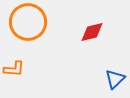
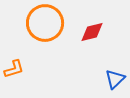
orange circle: moved 17 px right, 1 px down
orange L-shape: rotated 20 degrees counterclockwise
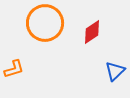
red diamond: rotated 20 degrees counterclockwise
blue triangle: moved 8 px up
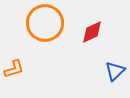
red diamond: rotated 10 degrees clockwise
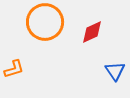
orange circle: moved 1 px up
blue triangle: rotated 20 degrees counterclockwise
